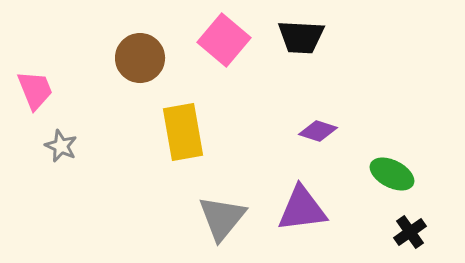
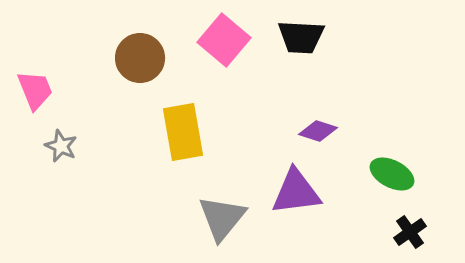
purple triangle: moved 6 px left, 17 px up
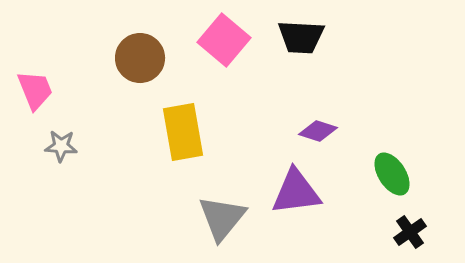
gray star: rotated 20 degrees counterclockwise
green ellipse: rotated 30 degrees clockwise
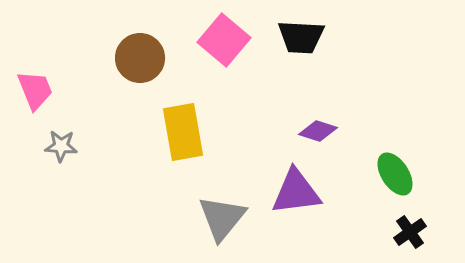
green ellipse: moved 3 px right
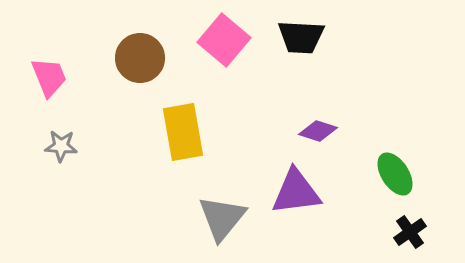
pink trapezoid: moved 14 px right, 13 px up
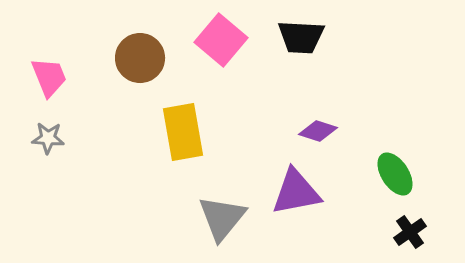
pink square: moved 3 px left
gray star: moved 13 px left, 8 px up
purple triangle: rotated 4 degrees counterclockwise
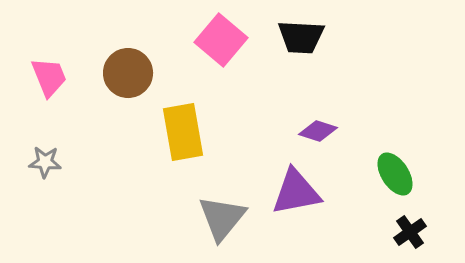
brown circle: moved 12 px left, 15 px down
gray star: moved 3 px left, 24 px down
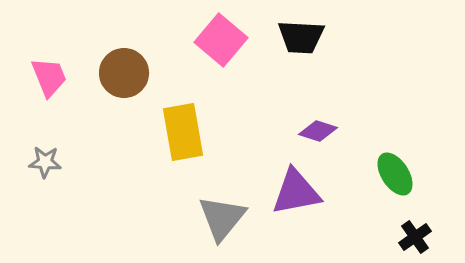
brown circle: moved 4 px left
black cross: moved 5 px right, 5 px down
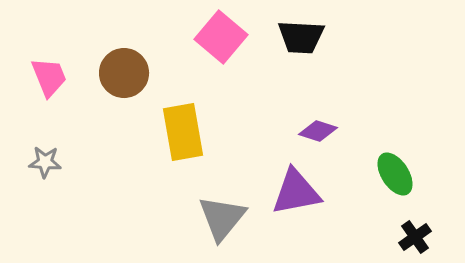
pink square: moved 3 px up
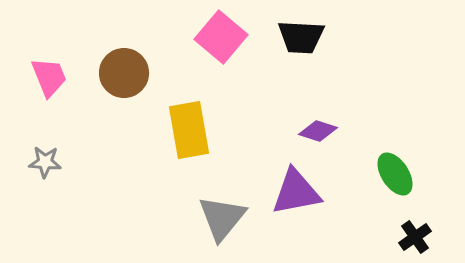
yellow rectangle: moved 6 px right, 2 px up
